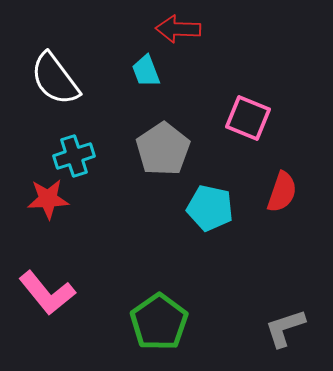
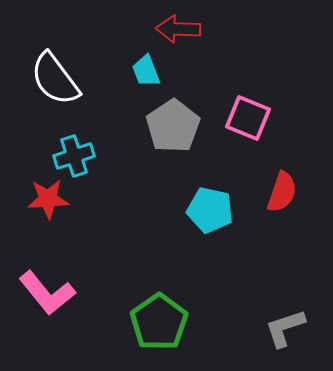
gray pentagon: moved 10 px right, 23 px up
cyan pentagon: moved 2 px down
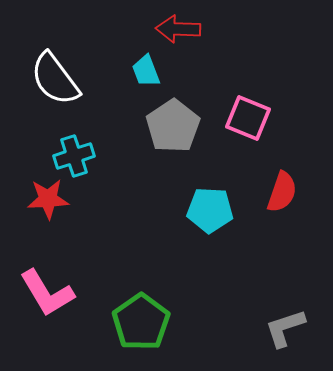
cyan pentagon: rotated 9 degrees counterclockwise
pink L-shape: rotated 8 degrees clockwise
green pentagon: moved 18 px left
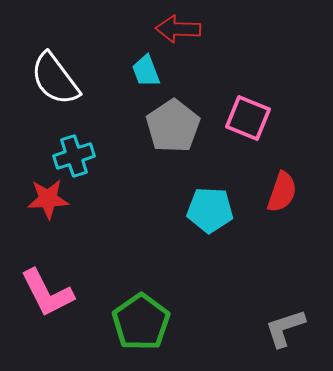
pink L-shape: rotated 4 degrees clockwise
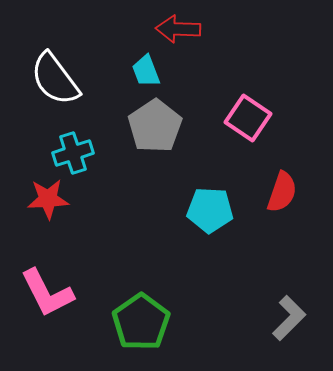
pink square: rotated 12 degrees clockwise
gray pentagon: moved 18 px left
cyan cross: moved 1 px left, 3 px up
gray L-shape: moved 4 px right, 10 px up; rotated 153 degrees clockwise
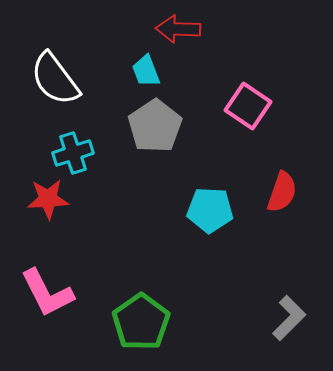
pink square: moved 12 px up
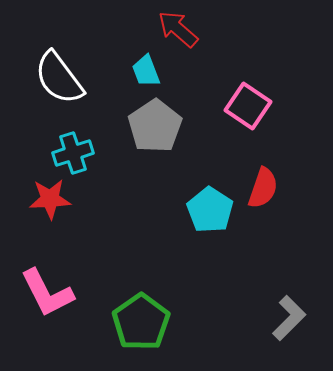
red arrow: rotated 39 degrees clockwise
white semicircle: moved 4 px right, 1 px up
red semicircle: moved 19 px left, 4 px up
red star: moved 2 px right
cyan pentagon: rotated 30 degrees clockwise
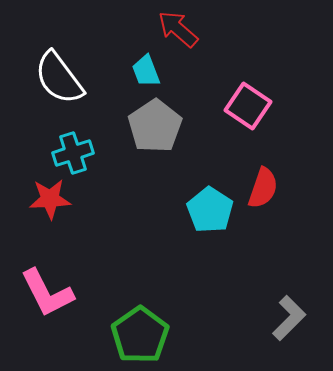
green pentagon: moved 1 px left, 13 px down
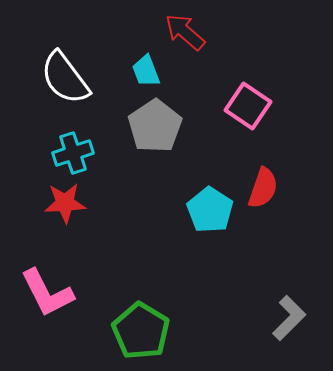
red arrow: moved 7 px right, 3 px down
white semicircle: moved 6 px right
red star: moved 15 px right, 4 px down
green pentagon: moved 1 px right, 4 px up; rotated 6 degrees counterclockwise
